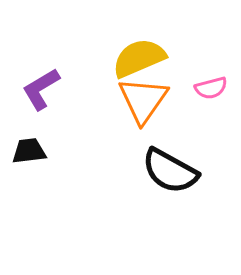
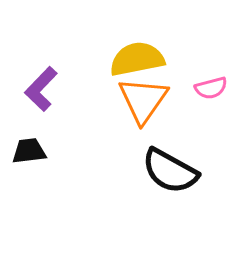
yellow semicircle: moved 2 px left, 1 px down; rotated 12 degrees clockwise
purple L-shape: rotated 15 degrees counterclockwise
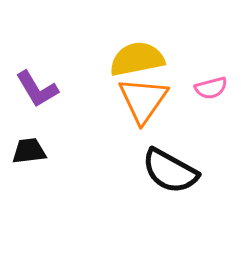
purple L-shape: moved 4 px left; rotated 75 degrees counterclockwise
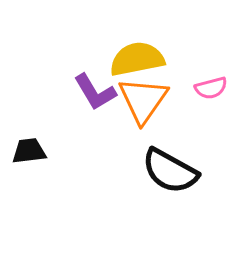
purple L-shape: moved 58 px right, 3 px down
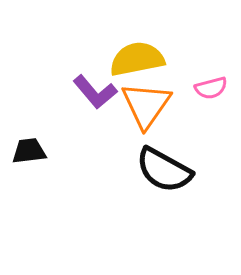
purple L-shape: rotated 9 degrees counterclockwise
orange triangle: moved 3 px right, 5 px down
black semicircle: moved 6 px left, 1 px up
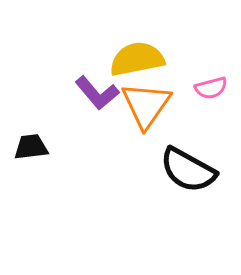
purple L-shape: moved 2 px right, 1 px down
black trapezoid: moved 2 px right, 4 px up
black semicircle: moved 24 px right
